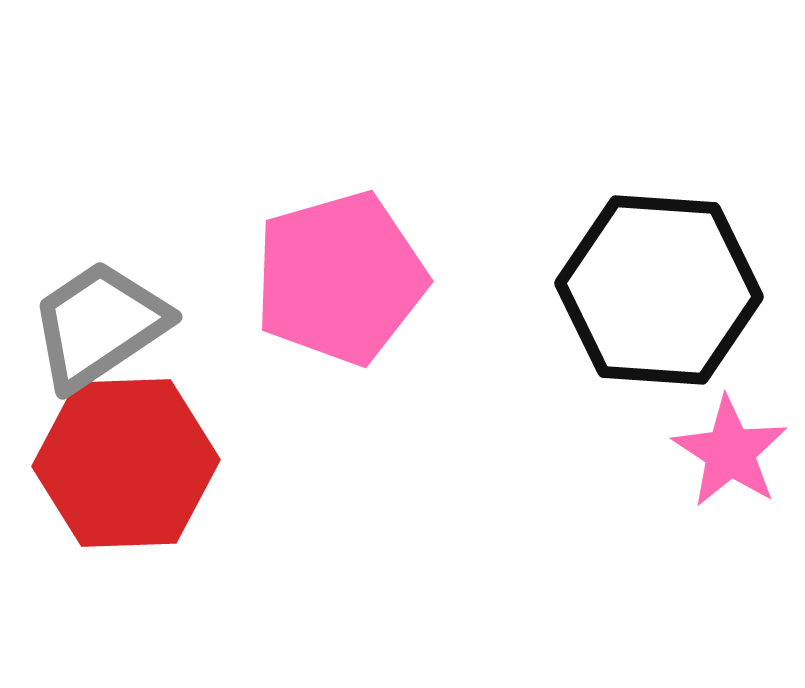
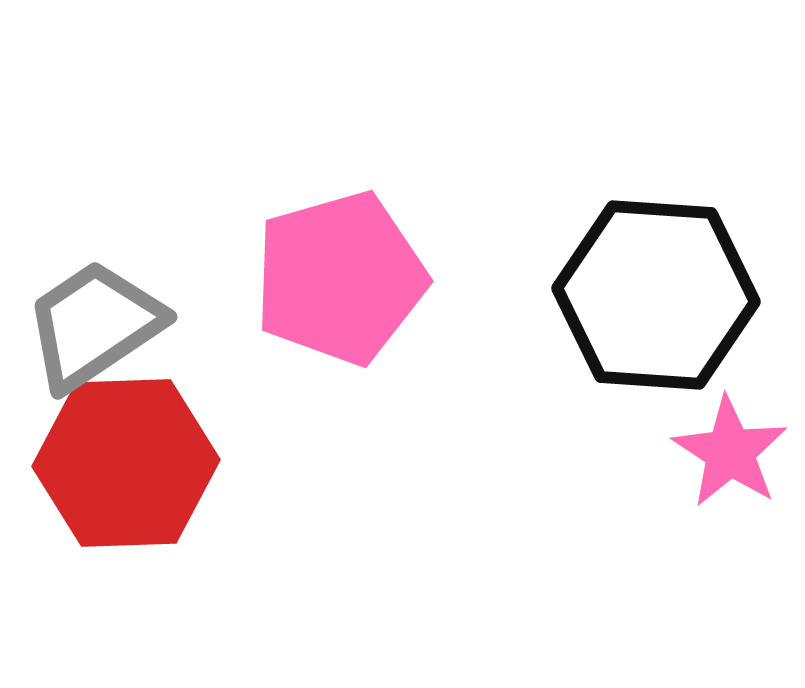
black hexagon: moved 3 px left, 5 px down
gray trapezoid: moved 5 px left
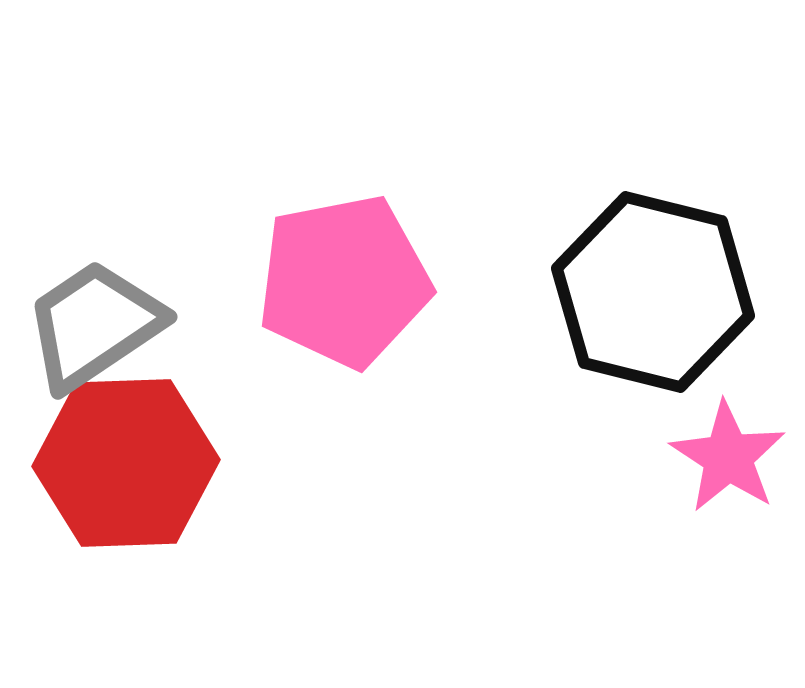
pink pentagon: moved 4 px right, 3 px down; rotated 5 degrees clockwise
black hexagon: moved 3 px left, 3 px up; rotated 10 degrees clockwise
pink star: moved 2 px left, 5 px down
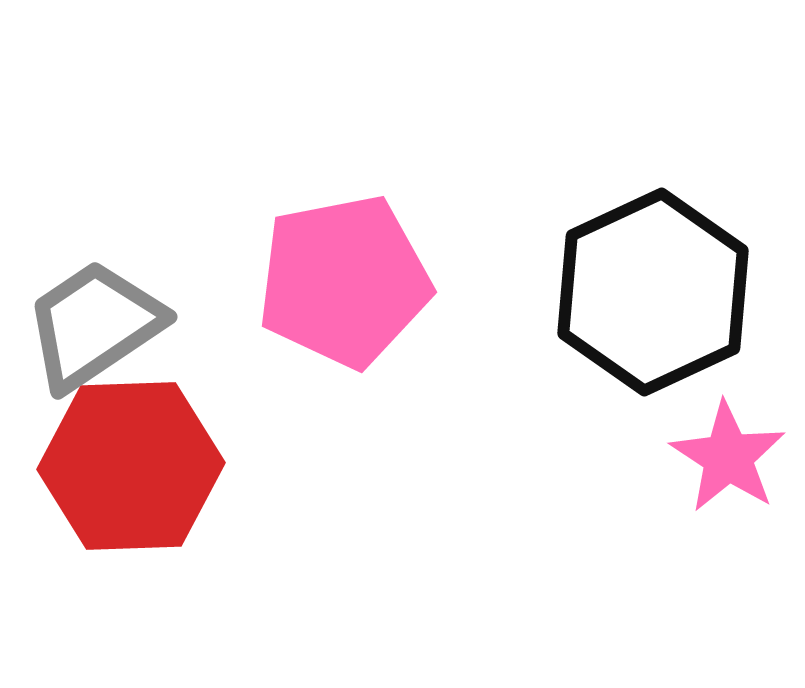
black hexagon: rotated 21 degrees clockwise
red hexagon: moved 5 px right, 3 px down
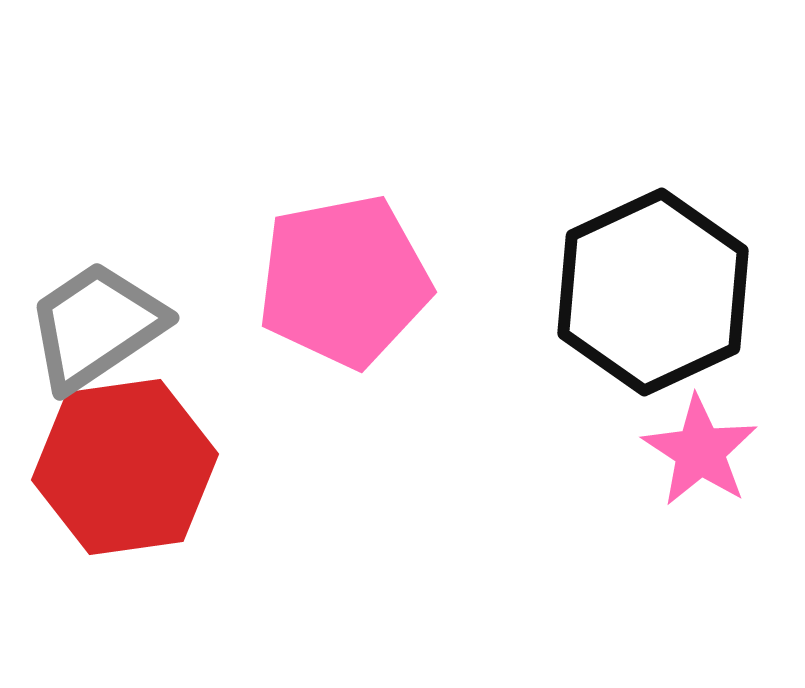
gray trapezoid: moved 2 px right, 1 px down
pink star: moved 28 px left, 6 px up
red hexagon: moved 6 px left, 1 px down; rotated 6 degrees counterclockwise
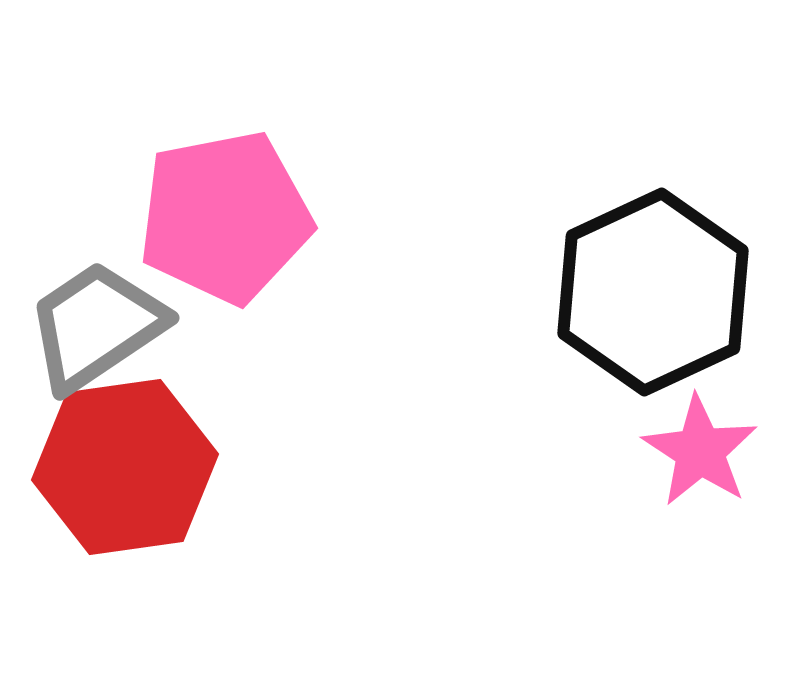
pink pentagon: moved 119 px left, 64 px up
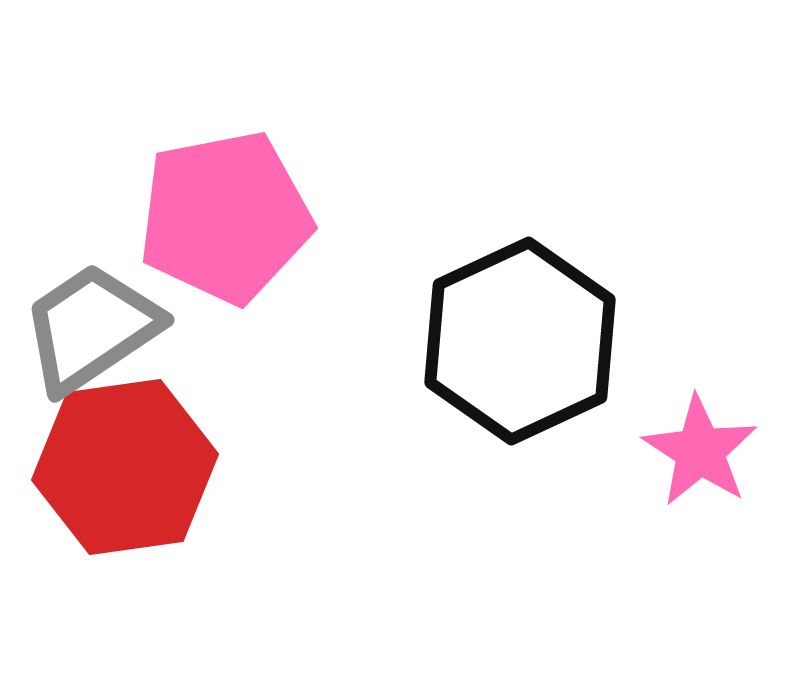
black hexagon: moved 133 px left, 49 px down
gray trapezoid: moved 5 px left, 2 px down
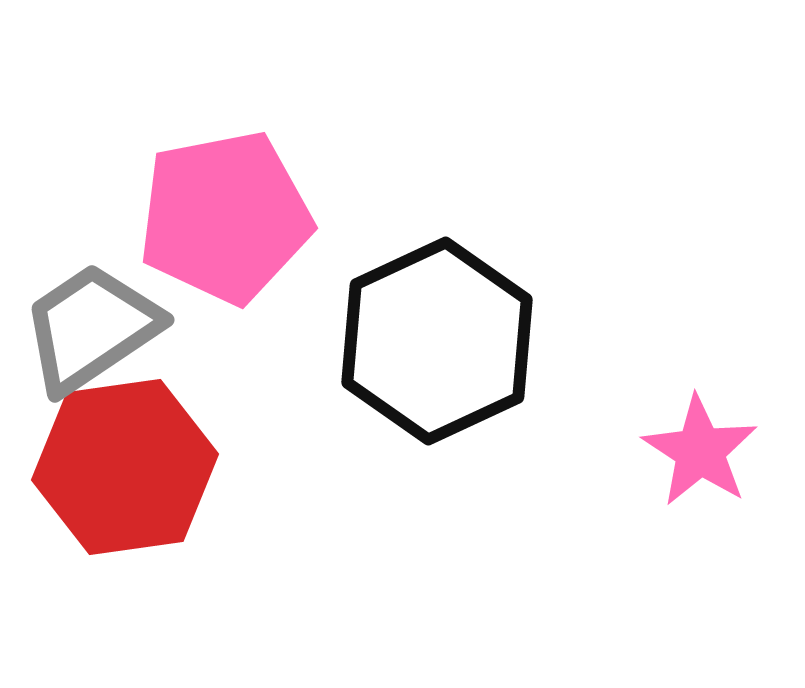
black hexagon: moved 83 px left
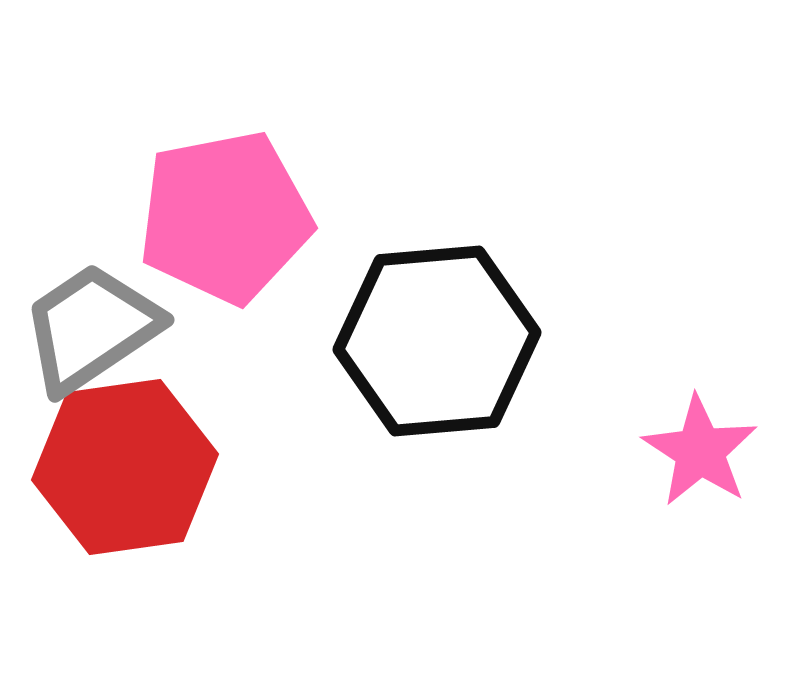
black hexagon: rotated 20 degrees clockwise
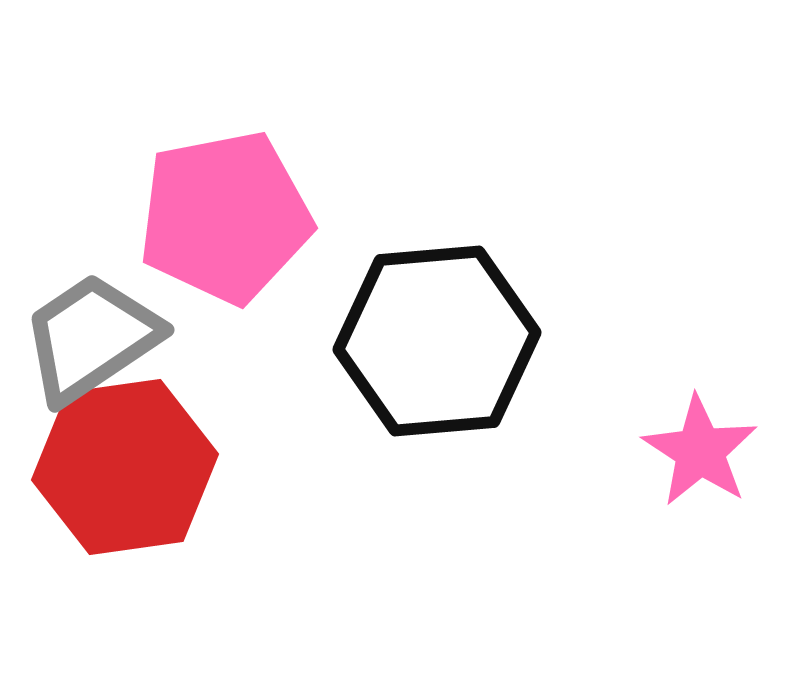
gray trapezoid: moved 10 px down
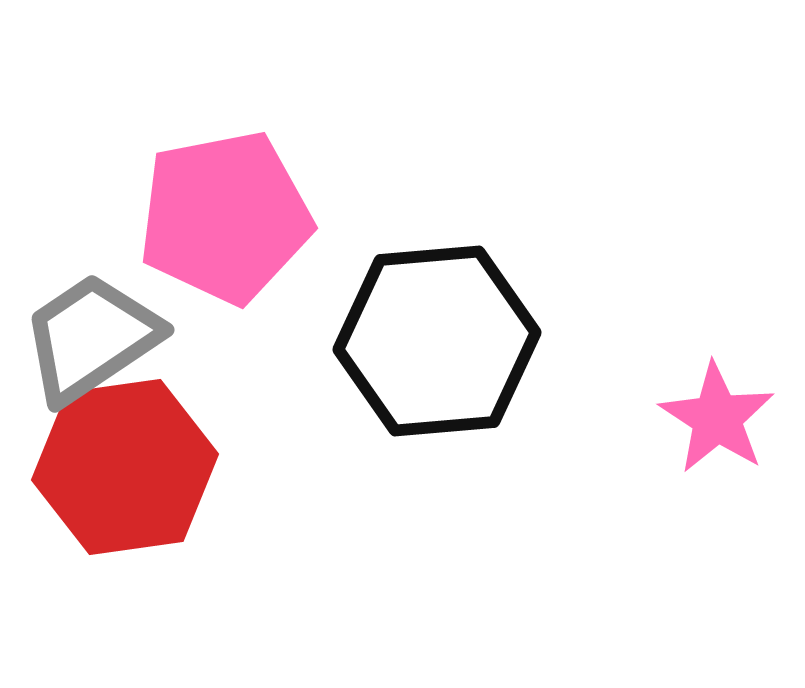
pink star: moved 17 px right, 33 px up
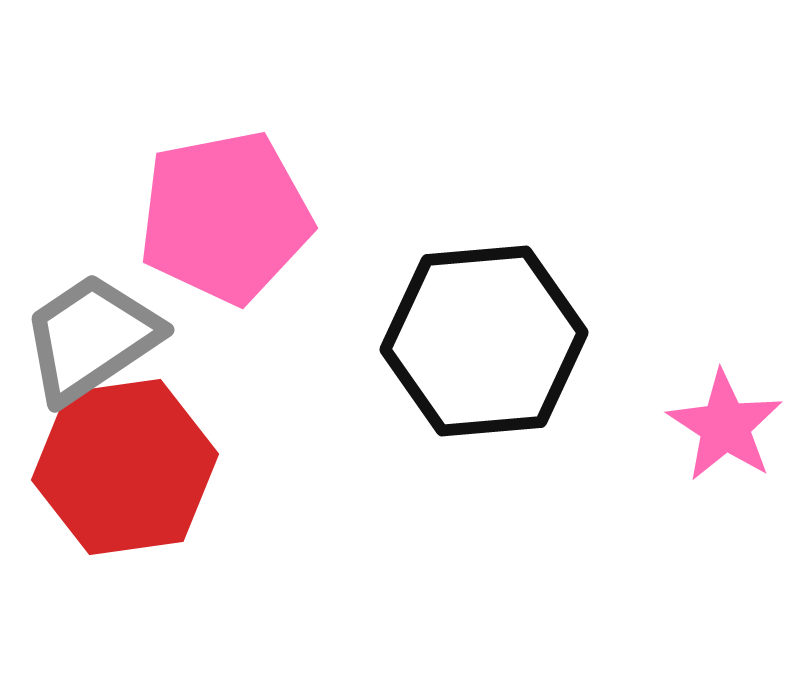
black hexagon: moved 47 px right
pink star: moved 8 px right, 8 px down
